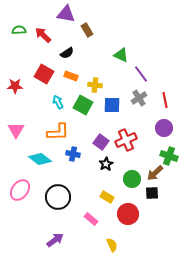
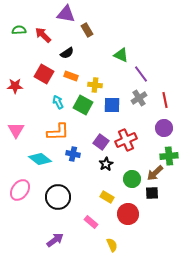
green cross: rotated 24 degrees counterclockwise
pink rectangle: moved 3 px down
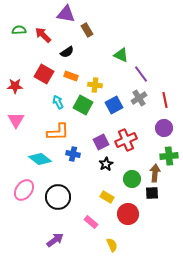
black semicircle: moved 1 px up
blue square: moved 2 px right; rotated 30 degrees counterclockwise
pink triangle: moved 10 px up
purple square: rotated 28 degrees clockwise
brown arrow: rotated 138 degrees clockwise
pink ellipse: moved 4 px right
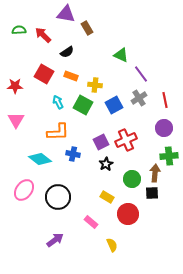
brown rectangle: moved 2 px up
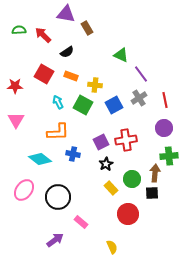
red cross: rotated 15 degrees clockwise
yellow rectangle: moved 4 px right, 9 px up; rotated 16 degrees clockwise
pink rectangle: moved 10 px left
yellow semicircle: moved 2 px down
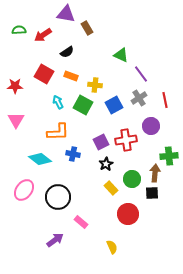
red arrow: rotated 78 degrees counterclockwise
purple circle: moved 13 px left, 2 px up
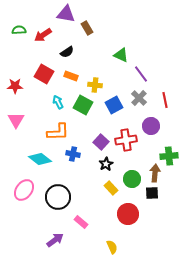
gray cross: rotated 14 degrees counterclockwise
purple square: rotated 21 degrees counterclockwise
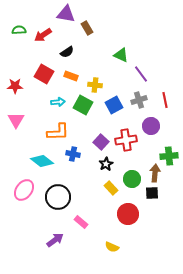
gray cross: moved 2 px down; rotated 28 degrees clockwise
cyan arrow: rotated 112 degrees clockwise
cyan diamond: moved 2 px right, 2 px down
yellow semicircle: rotated 136 degrees clockwise
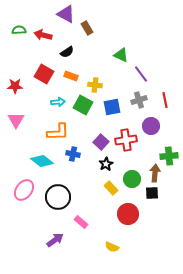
purple triangle: rotated 18 degrees clockwise
red arrow: rotated 48 degrees clockwise
blue square: moved 2 px left, 2 px down; rotated 18 degrees clockwise
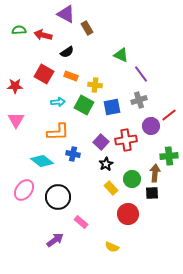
red line: moved 4 px right, 15 px down; rotated 63 degrees clockwise
green square: moved 1 px right
